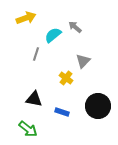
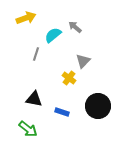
yellow cross: moved 3 px right
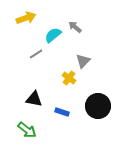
gray line: rotated 40 degrees clockwise
green arrow: moved 1 px left, 1 px down
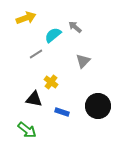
yellow cross: moved 18 px left, 4 px down
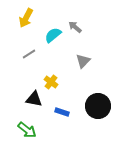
yellow arrow: rotated 138 degrees clockwise
gray line: moved 7 px left
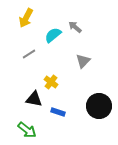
black circle: moved 1 px right
blue rectangle: moved 4 px left
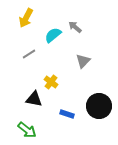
blue rectangle: moved 9 px right, 2 px down
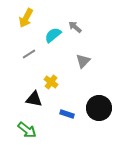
black circle: moved 2 px down
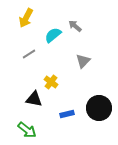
gray arrow: moved 1 px up
blue rectangle: rotated 32 degrees counterclockwise
